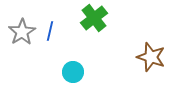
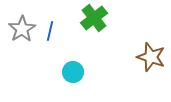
gray star: moved 3 px up
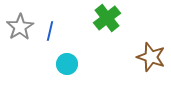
green cross: moved 13 px right
gray star: moved 2 px left, 2 px up
cyan circle: moved 6 px left, 8 px up
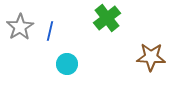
brown star: rotated 16 degrees counterclockwise
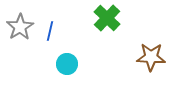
green cross: rotated 8 degrees counterclockwise
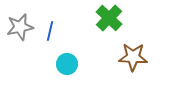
green cross: moved 2 px right
gray star: rotated 20 degrees clockwise
brown star: moved 18 px left
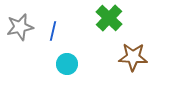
blue line: moved 3 px right
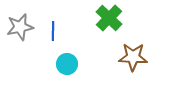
blue line: rotated 12 degrees counterclockwise
